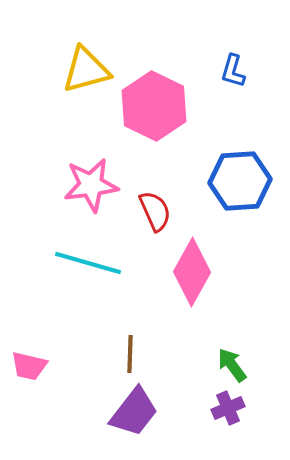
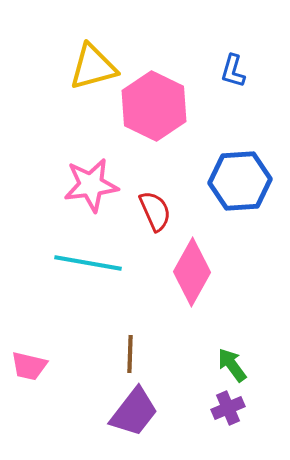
yellow triangle: moved 7 px right, 3 px up
cyan line: rotated 6 degrees counterclockwise
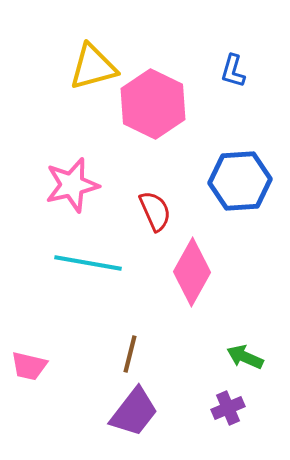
pink hexagon: moved 1 px left, 2 px up
pink star: moved 19 px left; rotated 6 degrees counterclockwise
brown line: rotated 12 degrees clockwise
green arrow: moved 13 px right, 8 px up; rotated 30 degrees counterclockwise
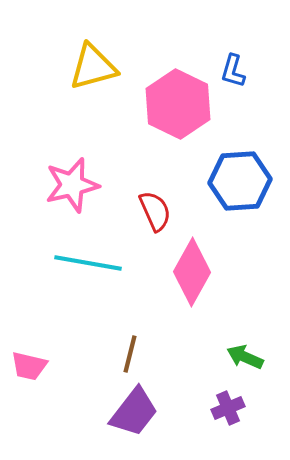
pink hexagon: moved 25 px right
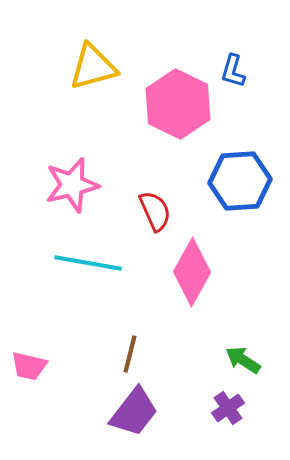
green arrow: moved 2 px left, 3 px down; rotated 9 degrees clockwise
purple cross: rotated 12 degrees counterclockwise
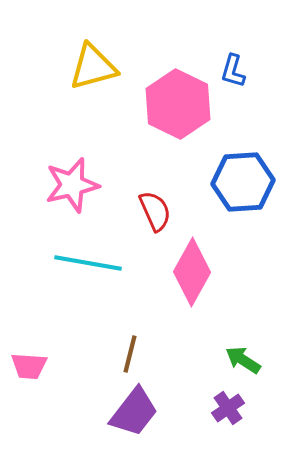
blue hexagon: moved 3 px right, 1 px down
pink trapezoid: rotated 9 degrees counterclockwise
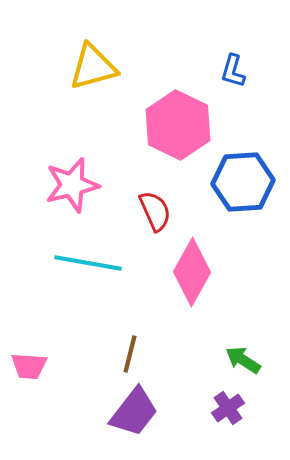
pink hexagon: moved 21 px down
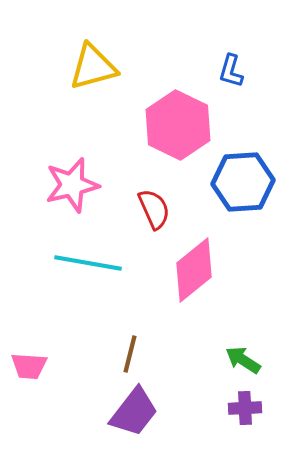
blue L-shape: moved 2 px left
red semicircle: moved 1 px left, 2 px up
pink diamond: moved 2 px right, 2 px up; rotated 22 degrees clockwise
purple cross: moved 17 px right; rotated 32 degrees clockwise
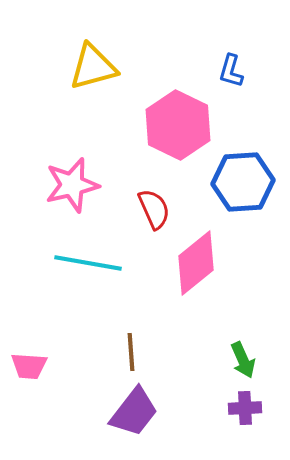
pink diamond: moved 2 px right, 7 px up
brown line: moved 1 px right, 2 px up; rotated 18 degrees counterclockwise
green arrow: rotated 147 degrees counterclockwise
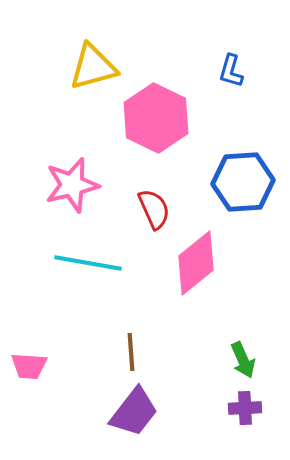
pink hexagon: moved 22 px left, 7 px up
